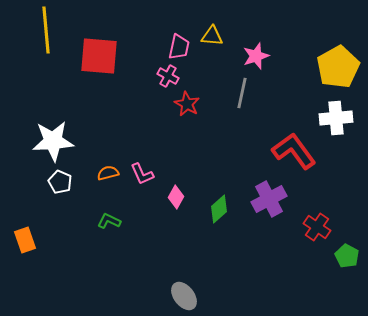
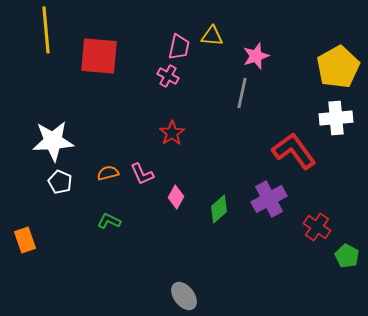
red star: moved 15 px left, 29 px down; rotated 10 degrees clockwise
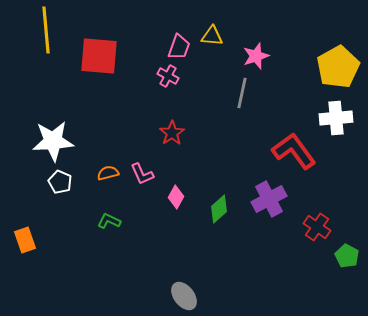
pink trapezoid: rotated 8 degrees clockwise
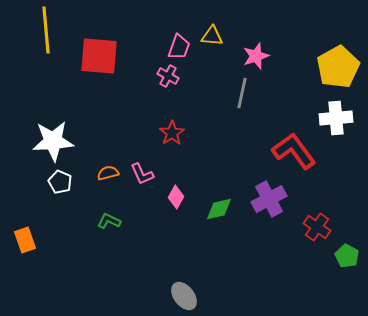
green diamond: rotated 28 degrees clockwise
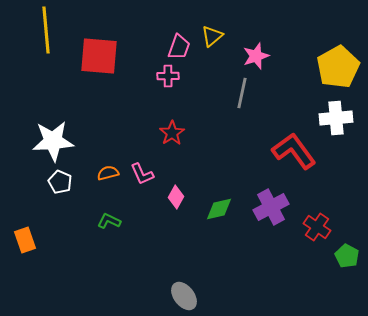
yellow triangle: rotated 45 degrees counterclockwise
pink cross: rotated 30 degrees counterclockwise
purple cross: moved 2 px right, 8 px down
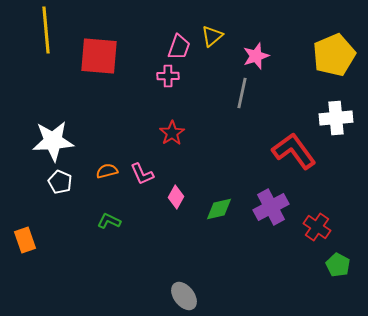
yellow pentagon: moved 4 px left, 12 px up; rotated 6 degrees clockwise
orange semicircle: moved 1 px left, 2 px up
green pentagon: moved 9 px left, 9 px down
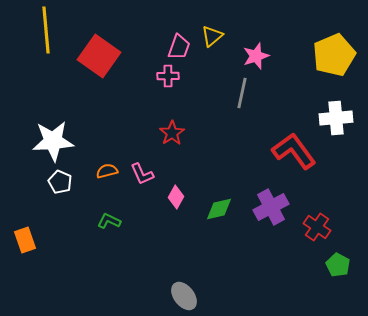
red square: rotated 30 degrees clockwise
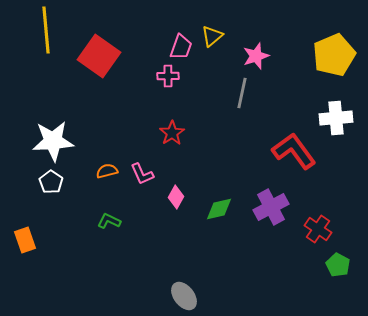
pink trapezoid: moved 2 px right
white pentagon: moved 9 px left; rotated 10 degrees clockwise
red cross: moved 1 px right, 2 px down
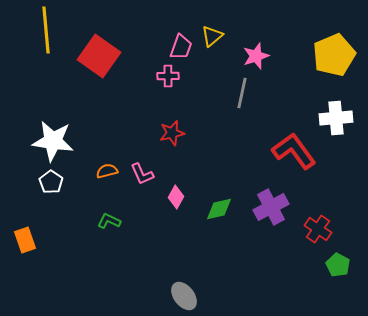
red star: rotated 20 degrees clockwise
white star: rotated 12 degrees clockwise
